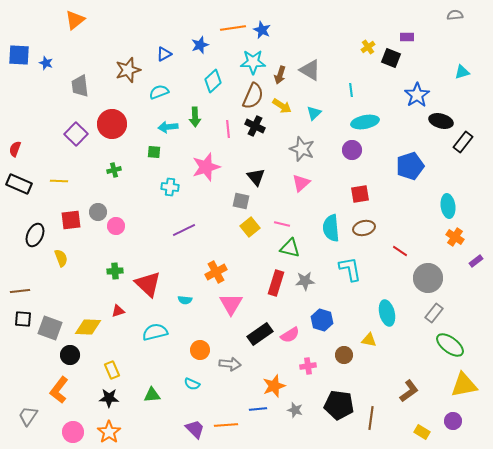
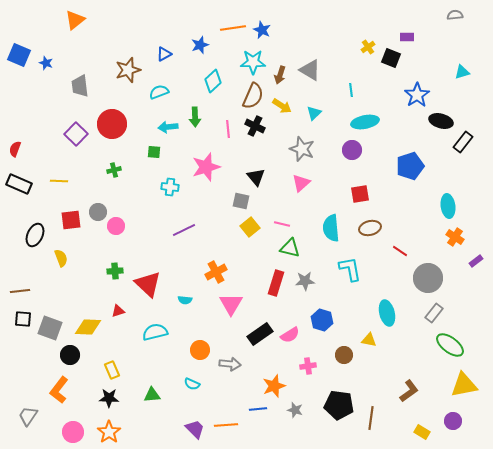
blue square at (19, 55): rotated 20 degrees clockwise
brown ellipse at (364, 228): moved 6 px right
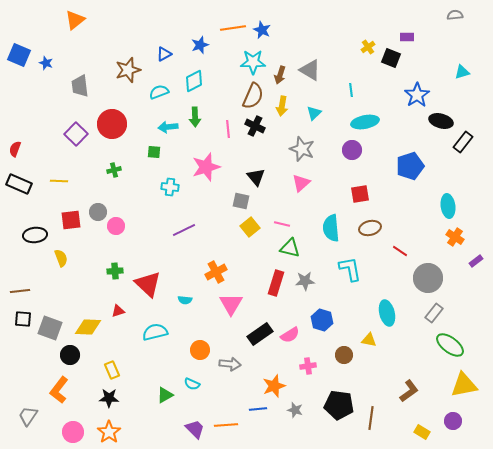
cyan diamond at (213, 81): moved 19 px left; rotated 15 degrees clockwise
yellow arrow at (282, 106): rotated 66 degrees clockwise
black ellipse at (35, 235): rotated 60 degrees clockwise
green triangle at (152, 395): moved 13 px right; rotated 24 degrees counterclockwise
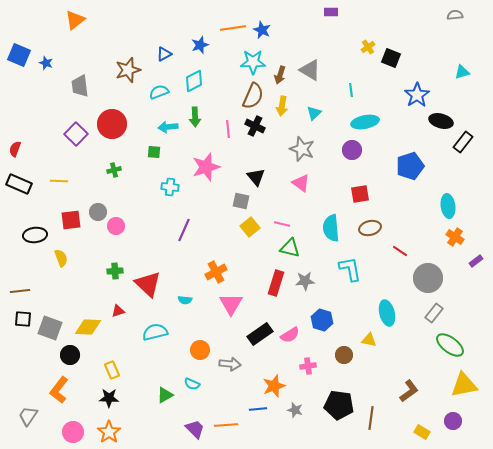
purple rectangle at (407, 37): moved 76 px left, 25 px up
pink triangle at (301, 183): rotated 42 degrees counterclockwise
purple line at (184, 230): rotated 40 degrees counterclockwise
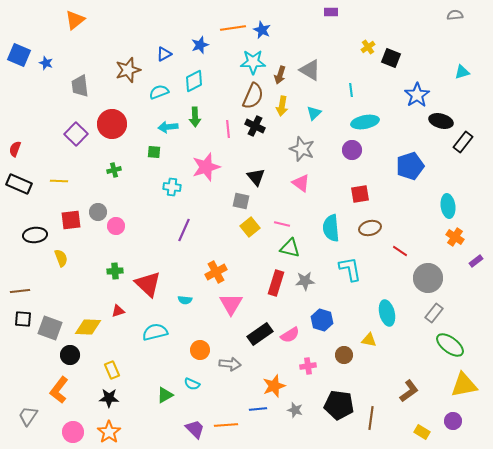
cyan cross at (170, 187): moved 2 px right
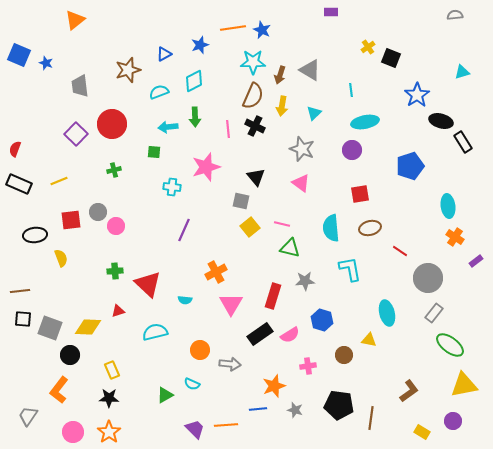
black rectangle at (463, 142): rotated 70 degrees counterclockwise
yellow line at (59, 181): rotated 24 degrees counterclockwise
red rectangle at (276, 283): moved 3 px left, 13 px down
